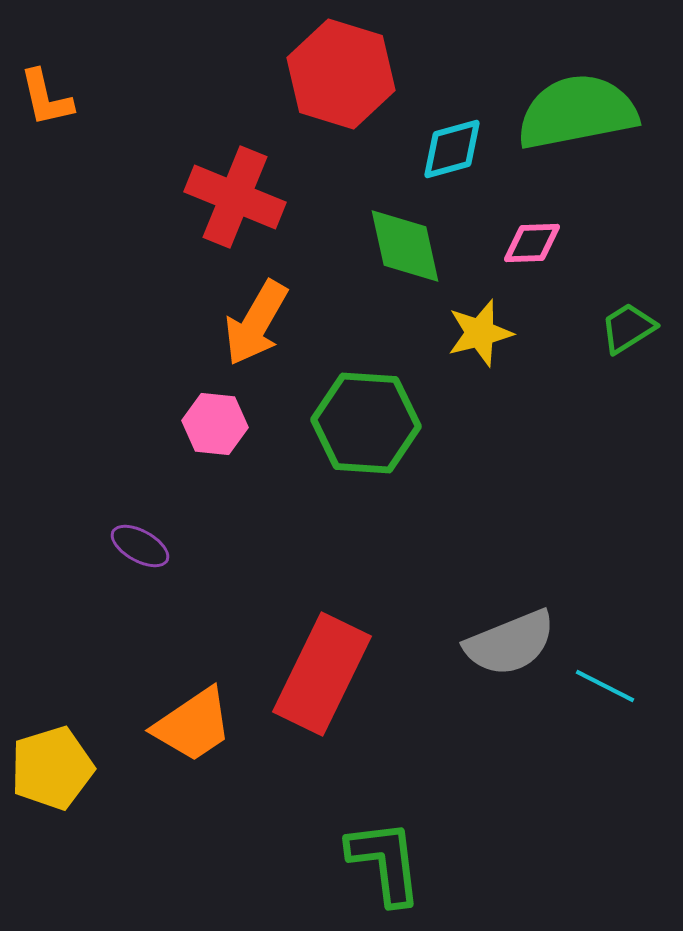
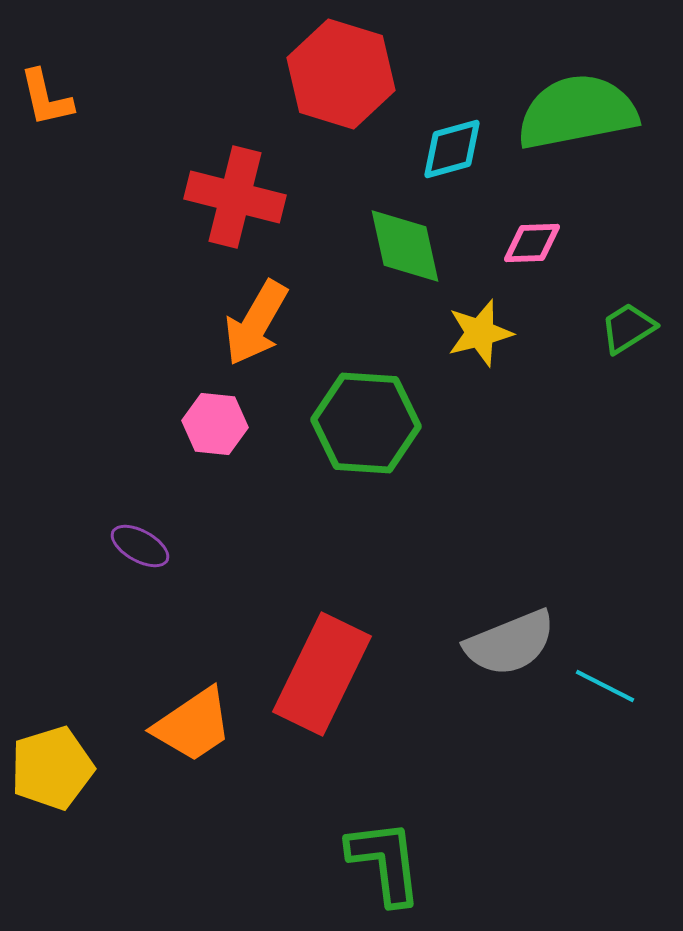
red cross: rotated 8 degrees counterclockwise
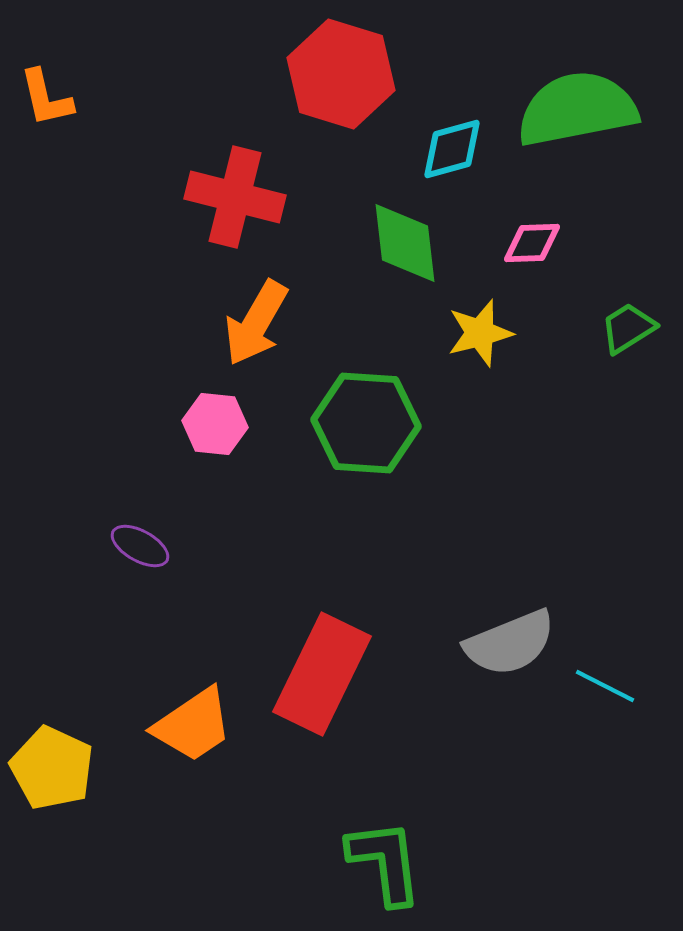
green semicircle: moved 3 px up
green diamond: moved 3 px up; rotated 6 degrees clockwise
yellow pentagon: rotated 30 degrees counterclockwise
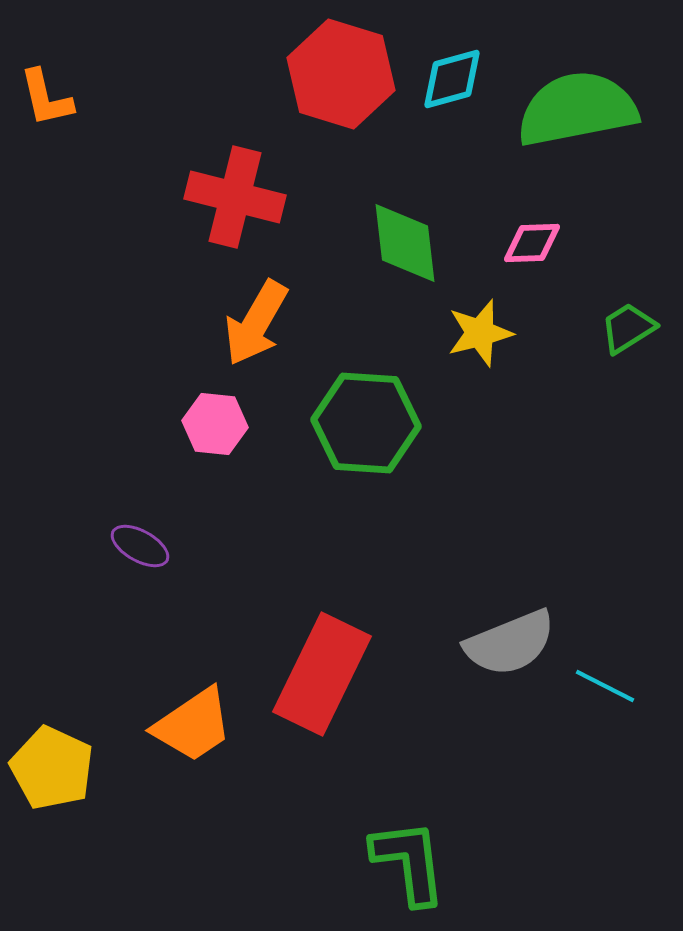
cyan diamond: moved 70 px up
green L-shape: moved 24 px right
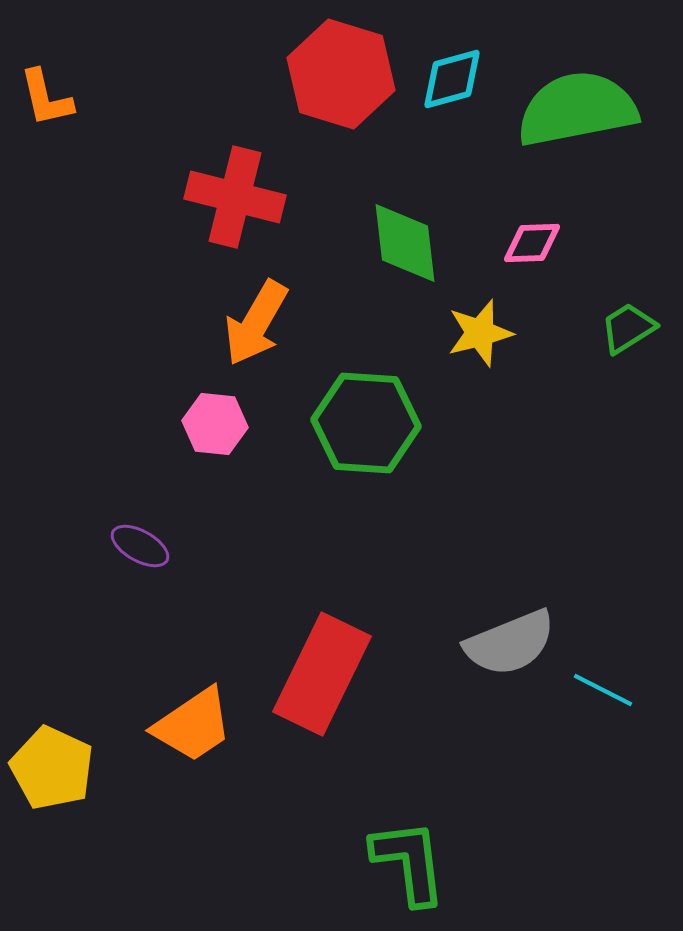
cyan line: moved 2 px left, 4 px down
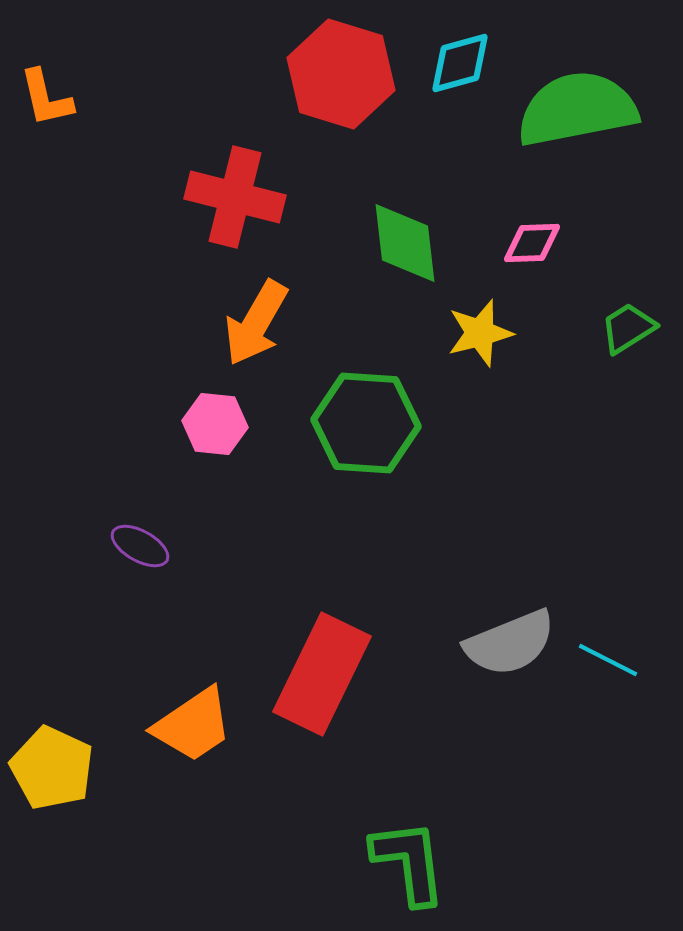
cyan diamond: moved 8 px right, 16 px up
cyan line: moved 5 px right, 30 px up
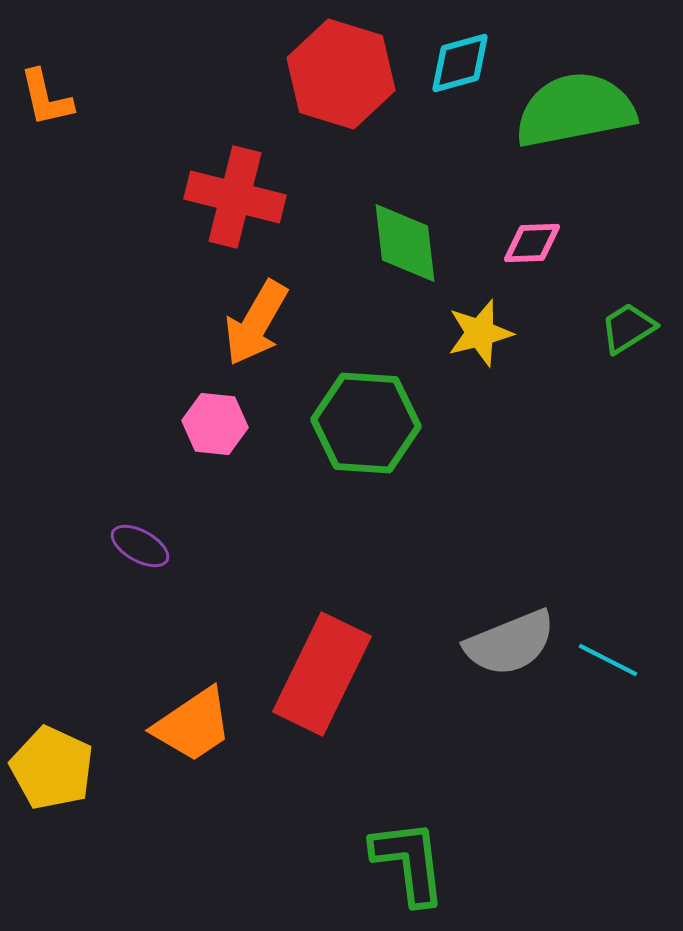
green semicircle: moved 2 px left, 1 px down
